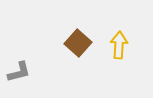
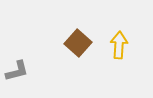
gray L-shape: moved 2 px left, 1 px up
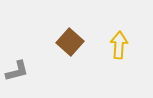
brown square: moved 8 px left, 1 px up
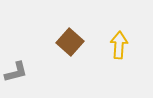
gray L-shape: moved 1 px left, 1 px down
